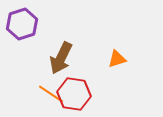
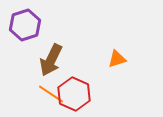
purple hexagon: moved 3 px right, 1 px down
brown arrow: moved 10 px left, 2 px down
red hexagon: rotated 16 degrees clockwise
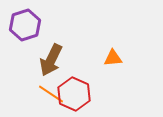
orange triangle: moved 4 px left, 1 px up; rotated 12 degrees clockwise
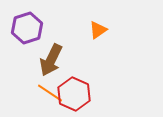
purple hexagon: moved 2 px right, 3 px down
orange triangle: moved 15 px left, 28 px up; rotated 30 degrees counterclockwise
orange line: moved 1 px left, 1 px up
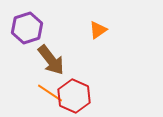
brown arrow: rotated 64 degrees counterclockwise
red hexagon: moved 2 px down
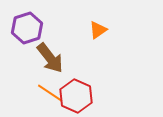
brown arrow: moved 1 px left, 2 px up
red hexagon: moved 2 px right
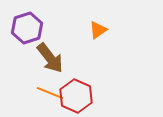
orange line: rotated 12 degrees counterclockwise
